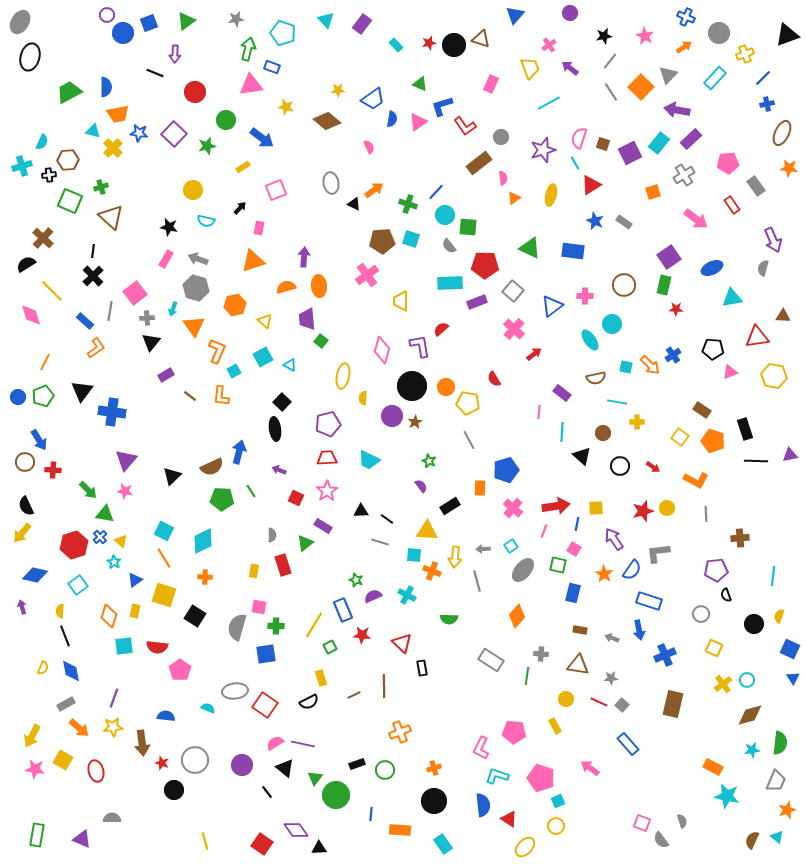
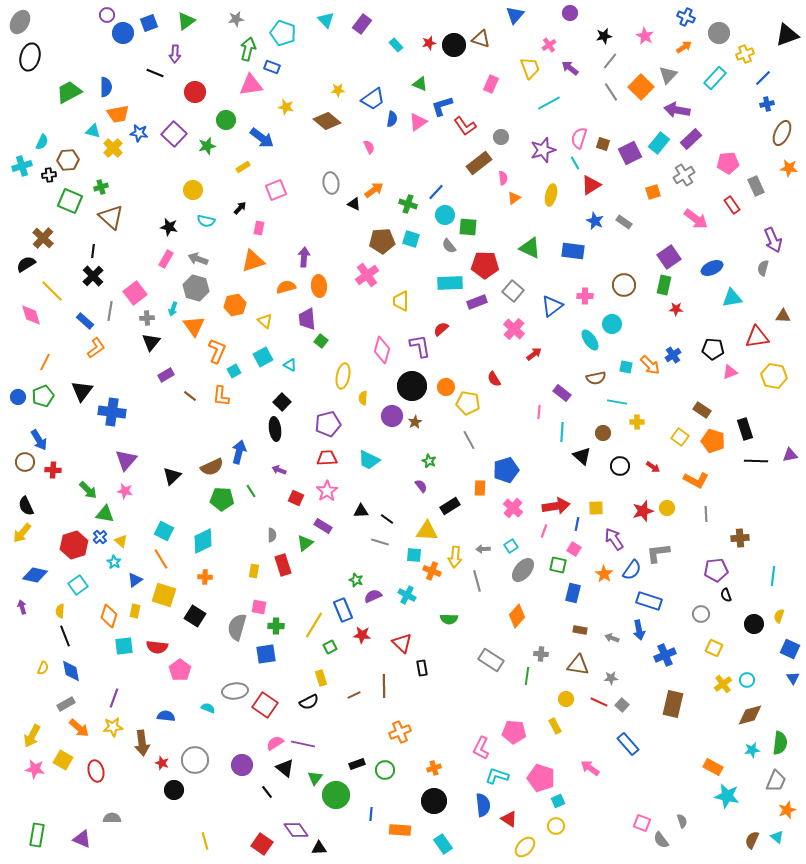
gray rectangle at (756, 186): rotated 12 degrees clockwise
orange line at (164, 558): moved 3 px left, 1 px down
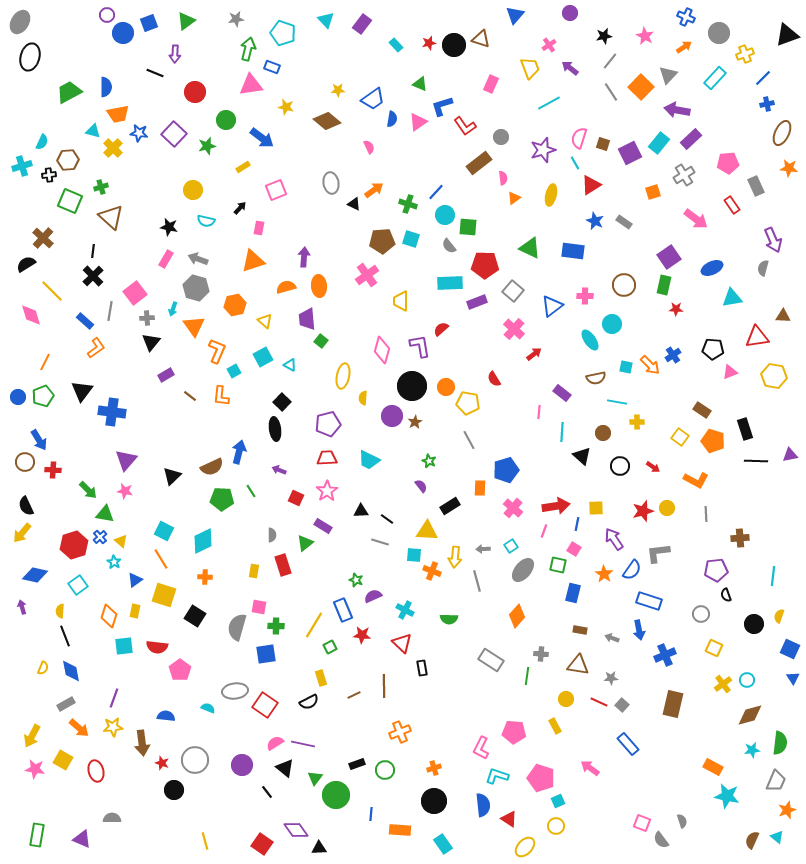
cyan cross at (407, 595): moved 2 px left, 15 px down
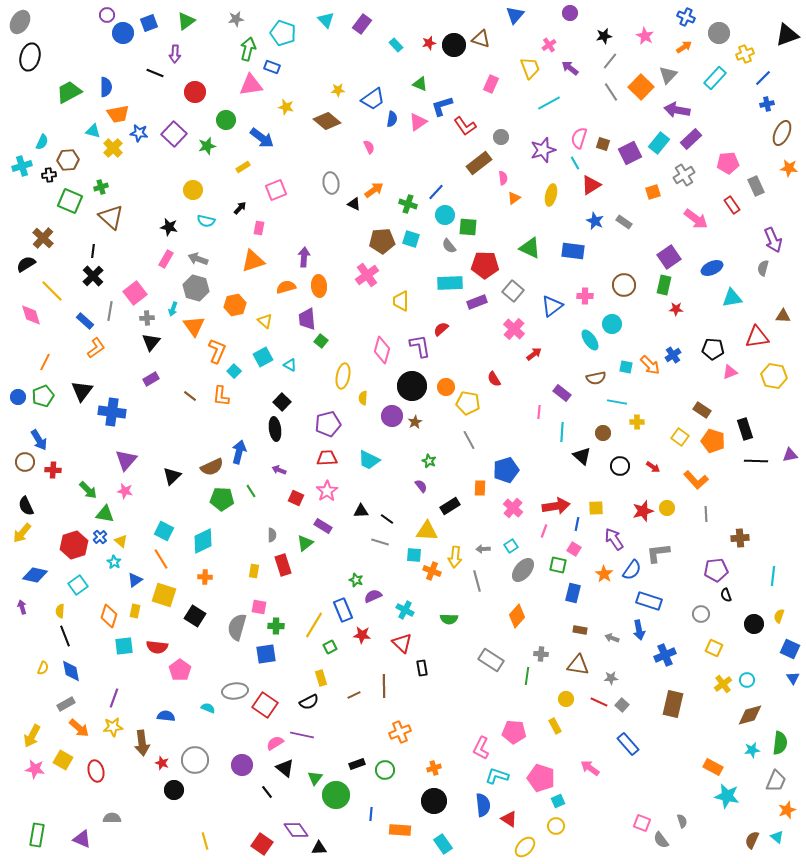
cyan square at (234, 371): rotated 16 degrees counterclockwise
purple rectangle at (166, 375): moved 15 px left, 4 px down
orange L-shape at (696, 480): rotated 20 degrees clockwise
purple line at (303, 744): moved 1 px left, 9 px up
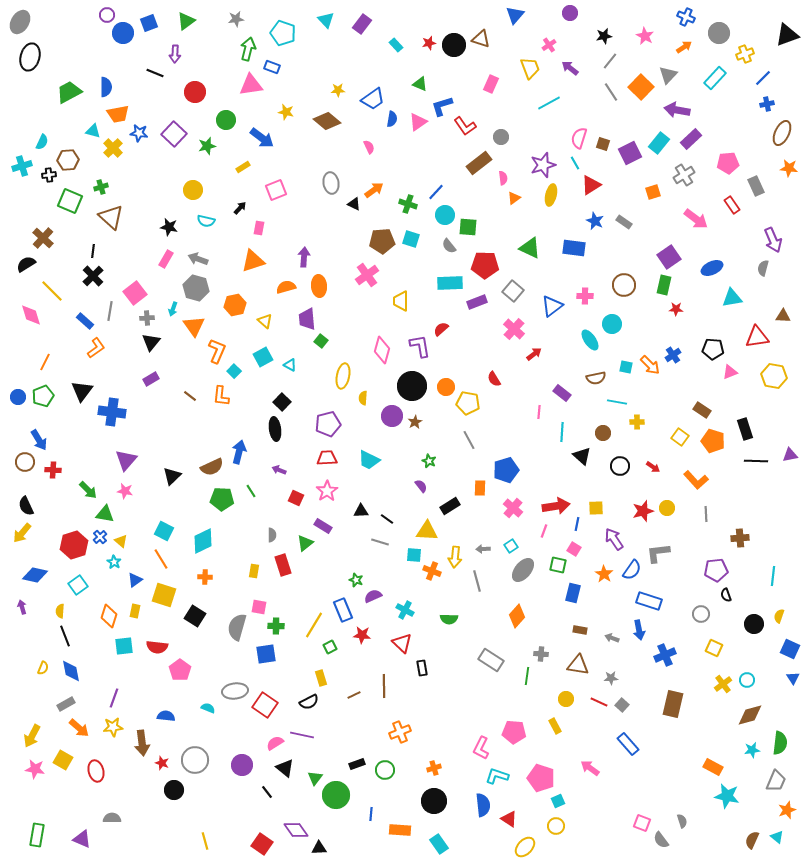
yellow star at (286, 107): moved 5 px down
purple star at (543, 150): moved 15 px down
blue rectangle at (573, 251): moved 1 px right, 3 px up
cyan rectangle at (443, 844): moved 4 px left
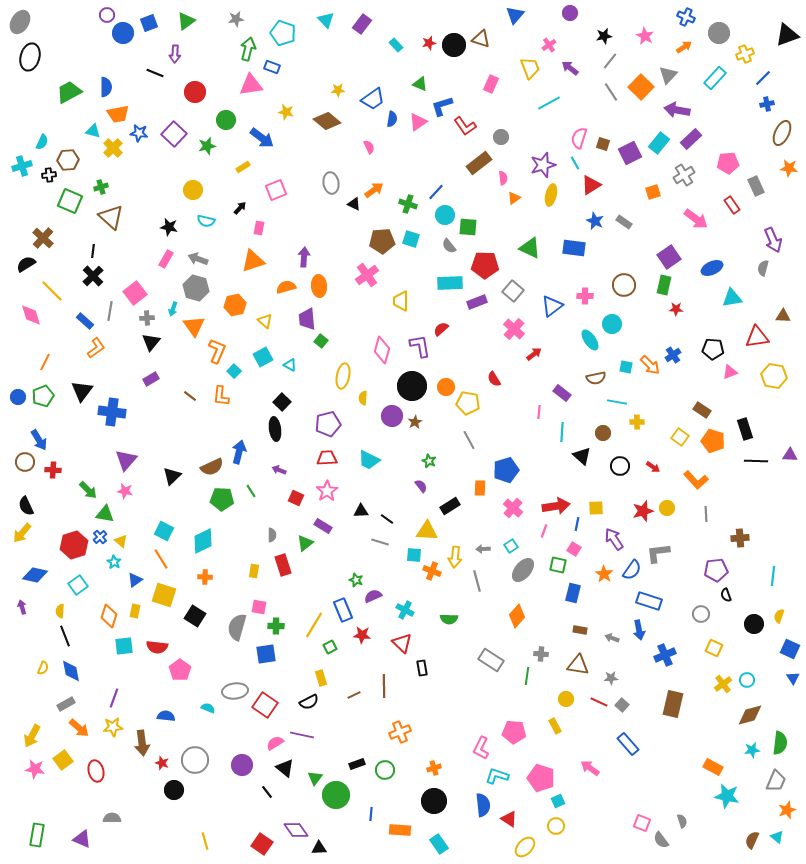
purple triangle at (790, 455): rotated 14 degrees clockwise
yellow square at (63, 760): rotated 24 degrees clockwise
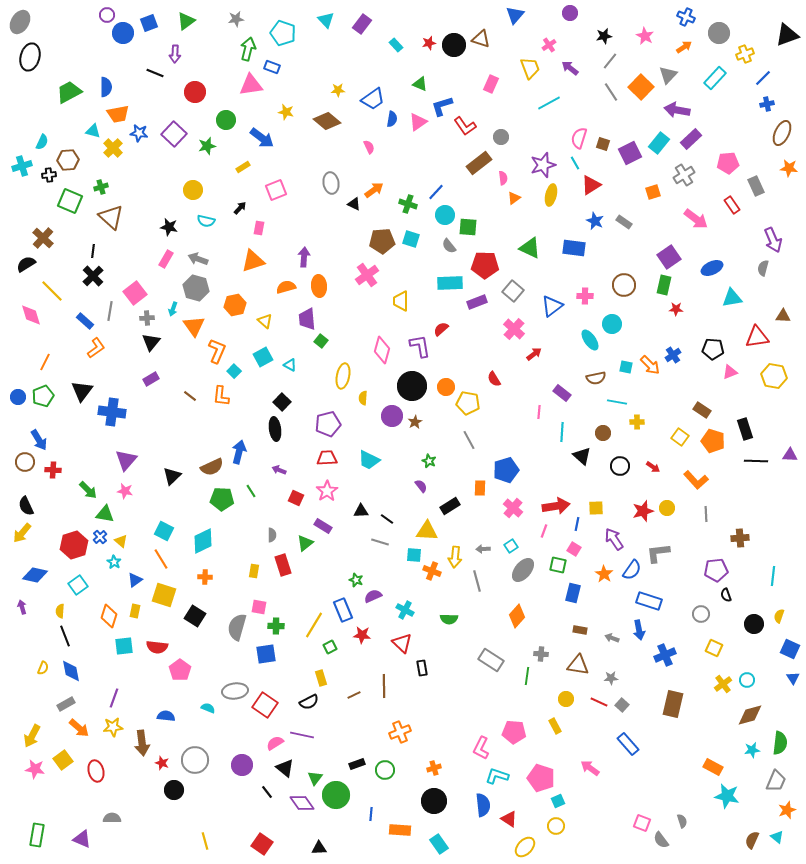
purple diamond at (296, 830): moved 6 px right, 27 px up
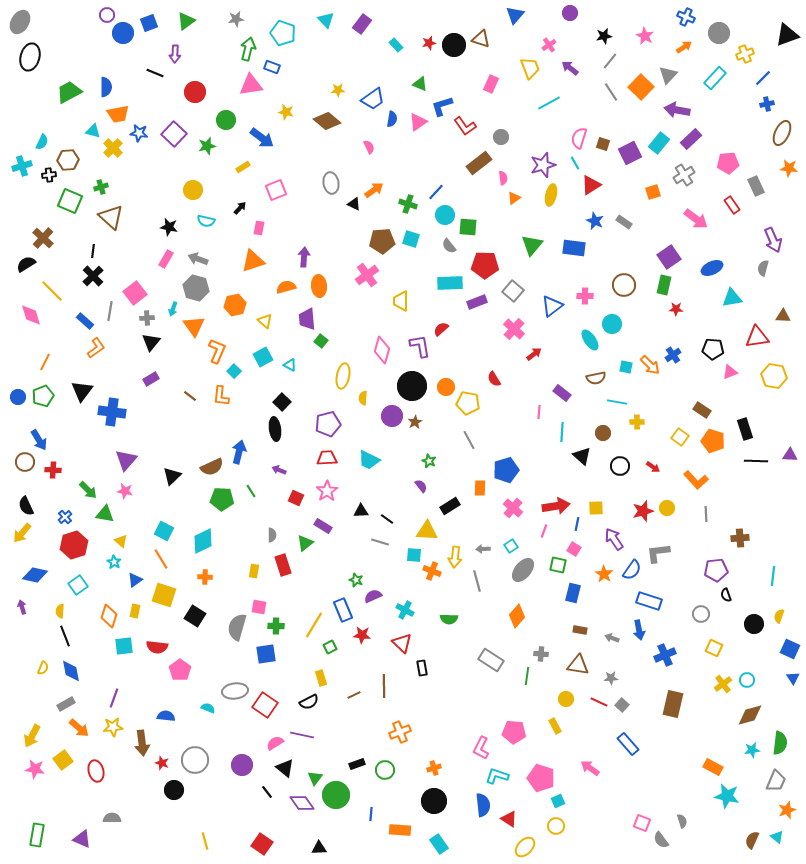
green triangle at (530, 248): moved 2 px right, 3 px up; rotated 45 degrees clockwise
blue cross at (100, 537): moved 35 px left, 20 px up
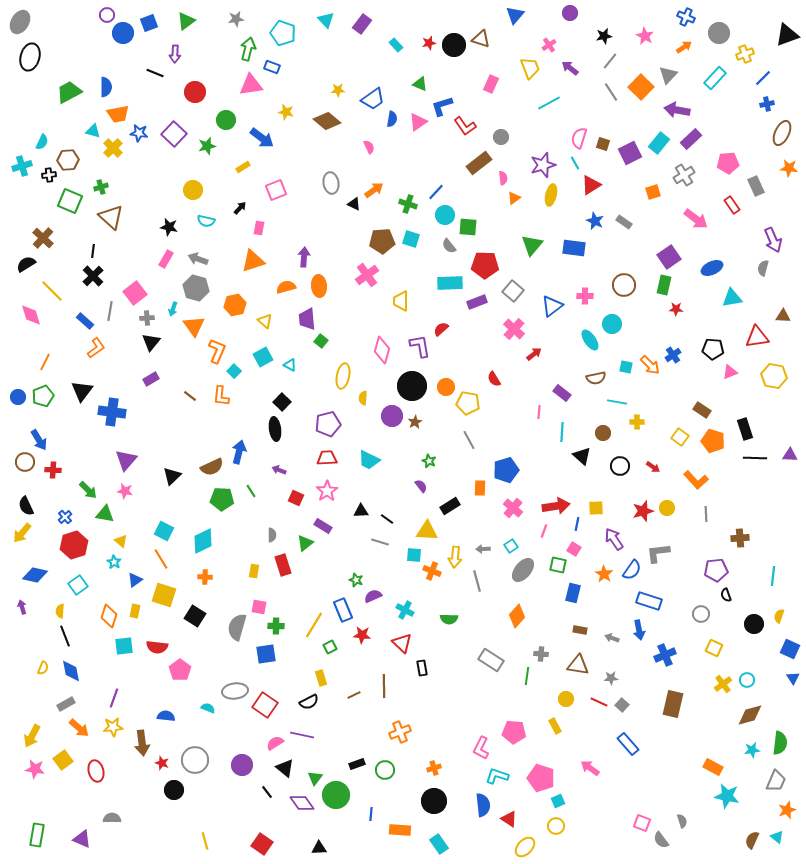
black line at (756, 461): moved 1 px left, 3 px up
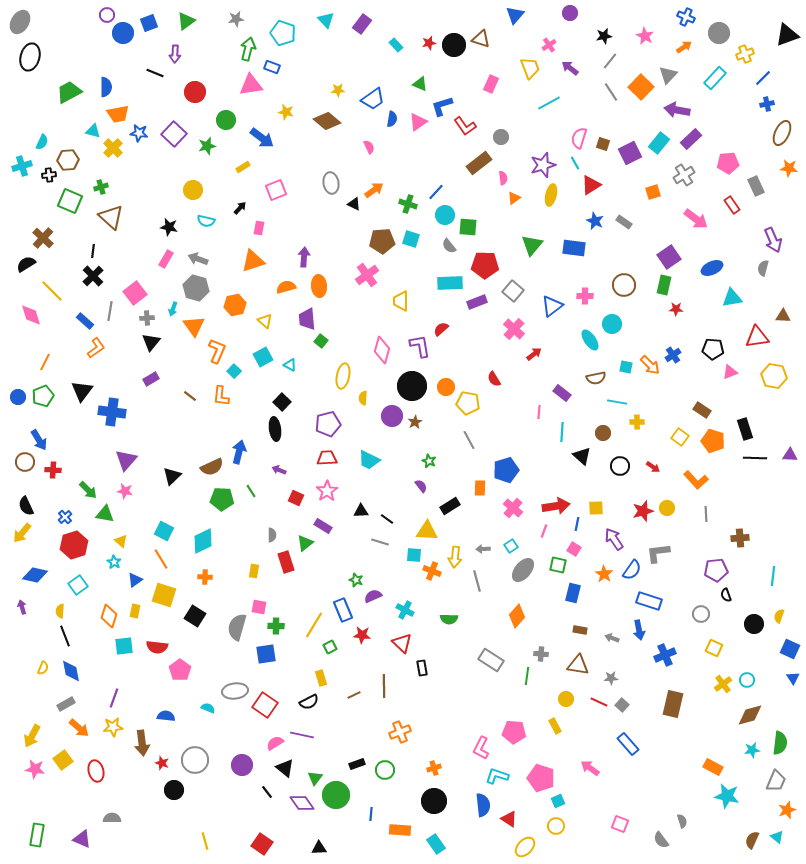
red rectangle at (283, 565): moved 3 px right, 3 px up
pink square at (642, 823): moved 22 px left, 1 px down
cyan rectangle at (439, 844): moved 3 px left
